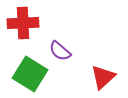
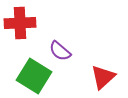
red cross: moved 3 px left
green square: moved 4 px right, 2 px down
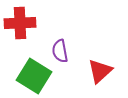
purple semicircle: rotated 40 degrees clockwise
red triangle: moved 3 px left, 6 px up
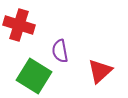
red cross: moved 1 px left, 2 px down; rotated 20 degrees clockwise
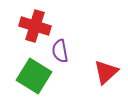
red cross: moved 16 px right, 1 px down
red triangle: moved 6 px right, 1 px down
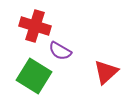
purple semicircle: rotated 50 degrees counterclockwise
